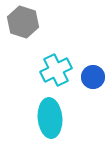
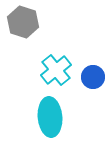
cyan cross: rotated 12 degrees counterclockwise
cyan ellipse: moved 1 px up
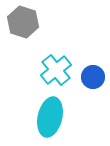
cyan ellipse: rotated 18 degrees clockwise
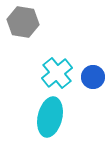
gray hexagon: rotated 8 degrees counterclockwise
cyan cross: moved 1 px right, 3 px down
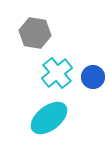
gray hexagon: moved 12 px right, 11 px down
cyan ellipse: moved 1 px left, 1 px down; rotated 39 degrees clockwise
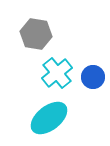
gray hexagon: moved 1 px right, 1 px down
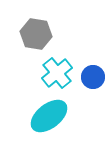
cyan ellipse: moved 2 px up
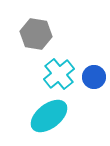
cyan cross: moved 2 px right, 1 px down
blue circle: moved 1 px right
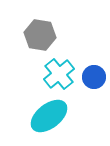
gray hexagon: moved 4 px right, 1 px down
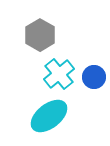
gray hexagon: rotated 20 degrees clockwise
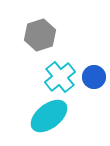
gray hexagon: rotated 12 degrees clockwise
cyan cross: moved 1 px right, 3 px down
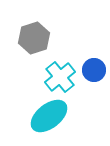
gray hexagon: moved 6 px left, 3 px down
blue circle: moved 7 px up
